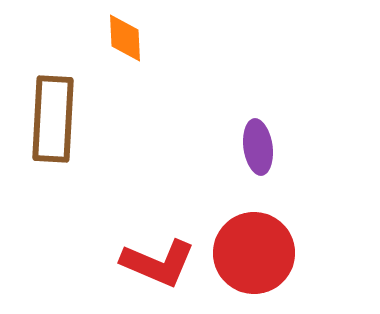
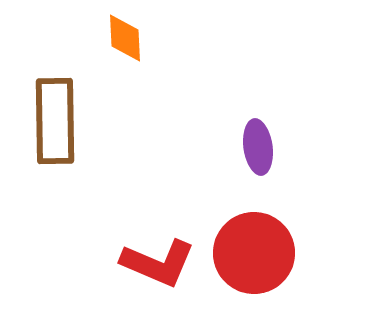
brown rectangle: moved 2 px right, 2 px down; rotated 4 degrees counterclockwise
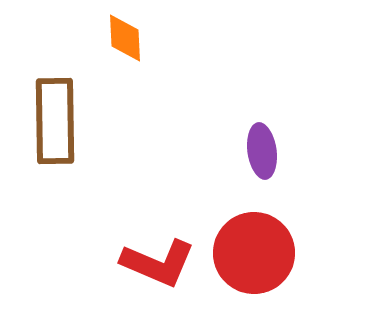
purple ellipse: moved 4 px right, 4 px down
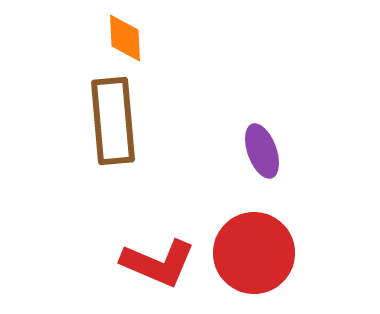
brown rectangle: moved 58 px right; rotated 4 degrees counterclockwise
purple ellipse: rotated 12 degrees counterclockwise
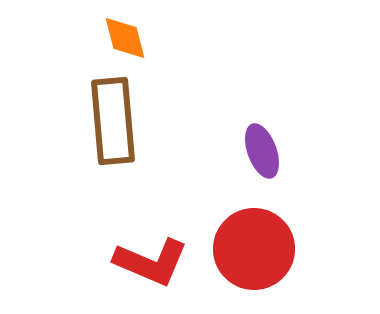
orange diamond: rotated 12 degrees counterclockwise
red circle: moved 4 px up
red L-shape: moved 7 px left, 1 px up
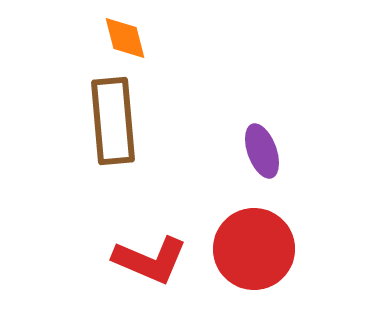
red L-shape: moved 1 px left, 2 px up
